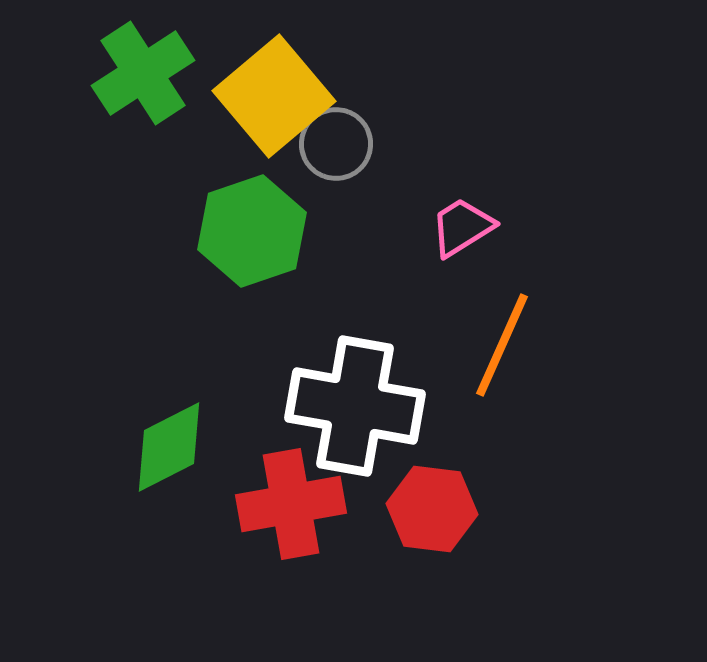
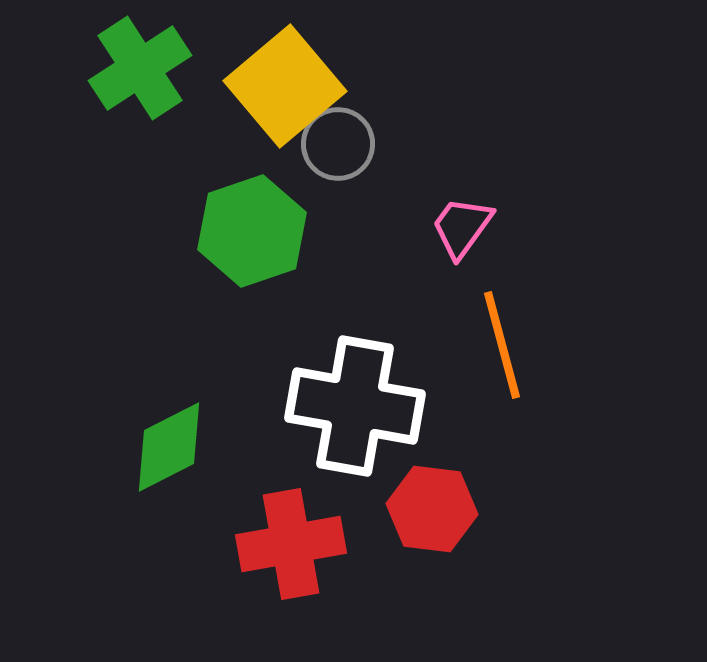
green cross: moved 3 px left, 5 px up
yellow square: moved 11 px right, 10 px up
gray circle: moved 2 px right
pink trapezoid: rotated 22 degrees counterclockwise
orange line: rotated 39 degrees counterclockwise
red cross: moved 40 px down
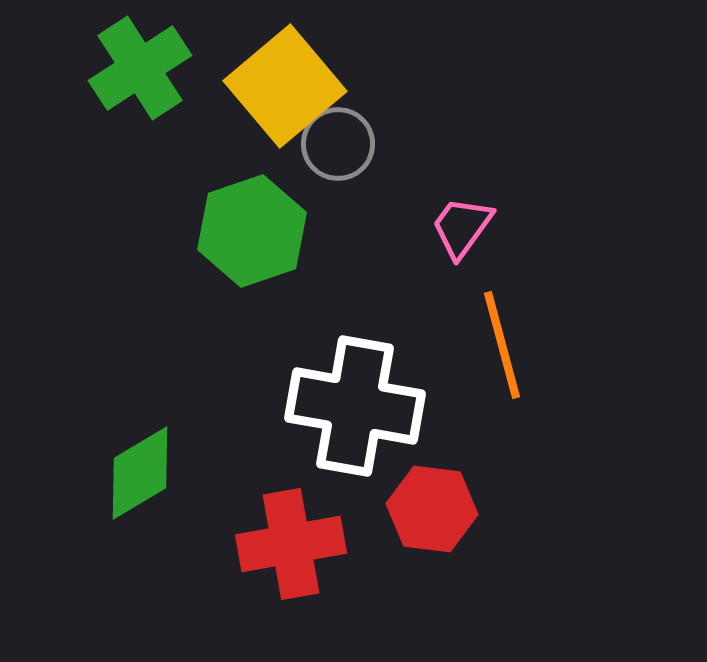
green diamond: moved 29 px left, 26 px down; rotated 4 degrees counterclockwise
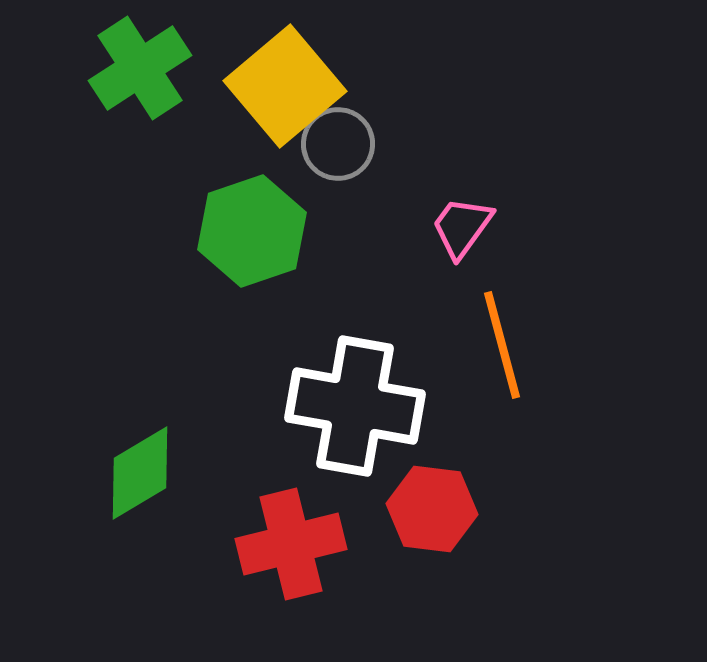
red cross: rotated 4 degrees counterclockwise
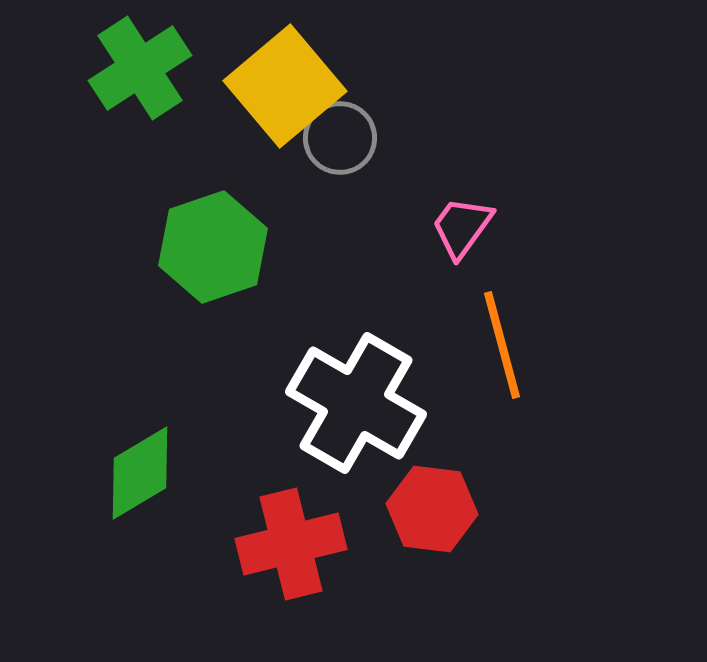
gray circle: moved 2 px right, 6 px up
green hexagon: moved 39 px left, 16 px down
white cross: moved 1 px right, 3 px up; rotated 20 degrees clockwise
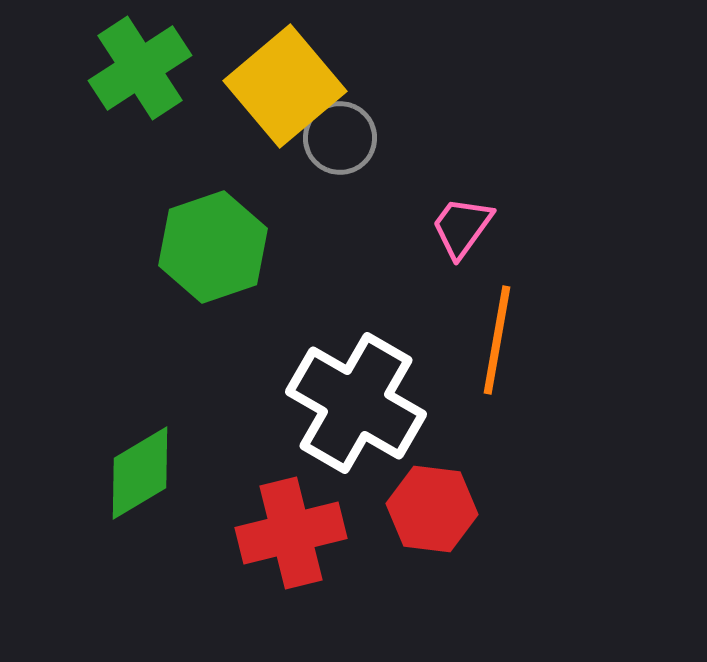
orange line: moved 5 px left, 5 px up; rotated 25 degrees clockwise
red cross: moved 11 px up
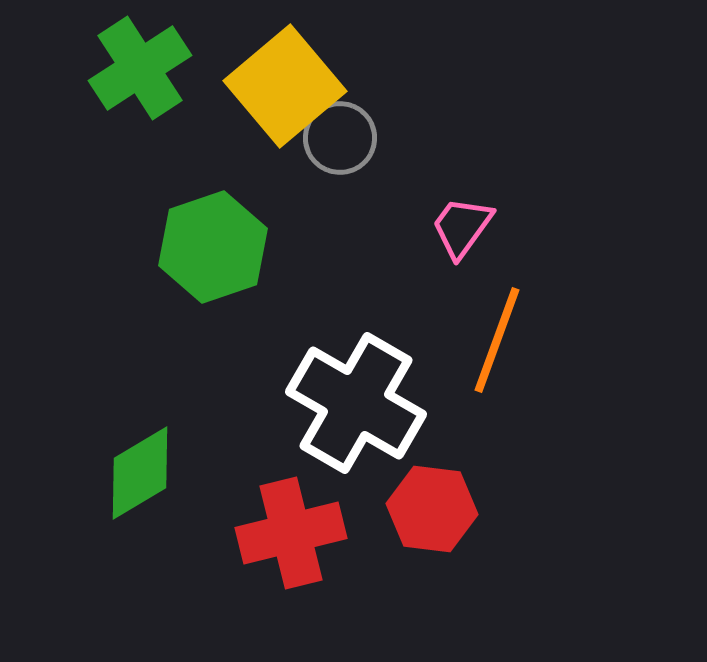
orange line: rotated 10 degrees clockwise
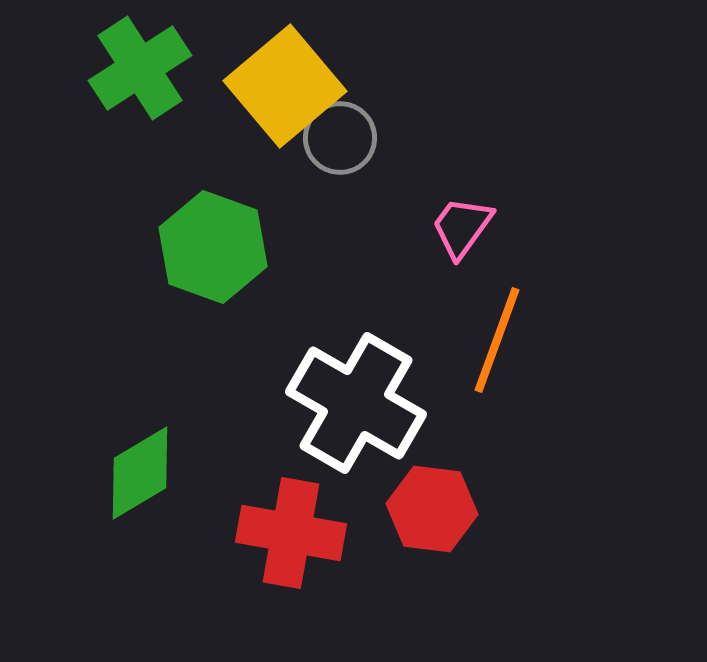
green hexagon: rotated 21 degrees counterclockwise
red cross: rotated 24 degrees clockwise
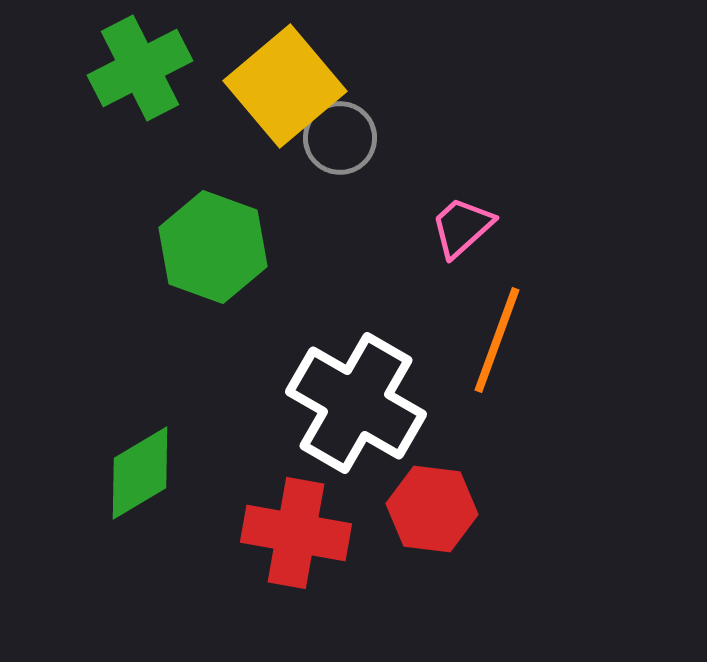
green cross: rotated 6 degrees clockwise
pink trapezoid: rotated 12 degrees clockwise
red cross: moved 5 px right
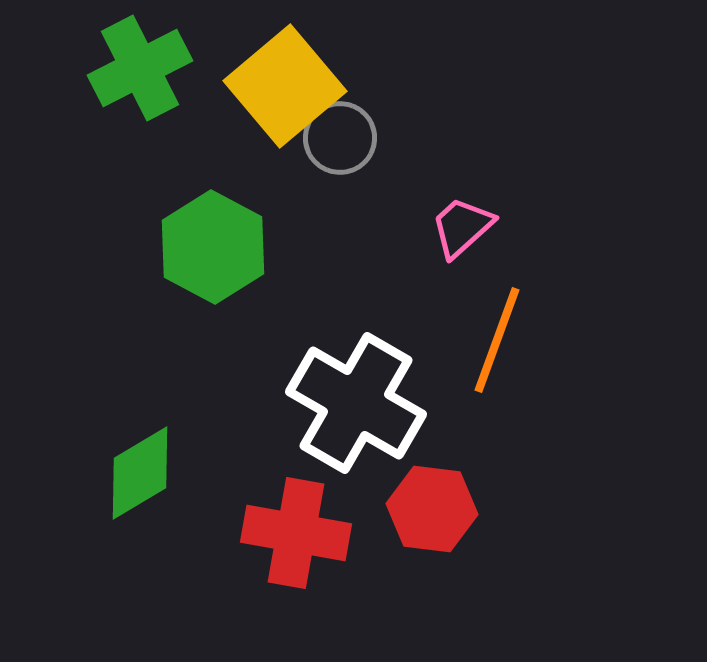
green hexagon: rotated 8 degrees clockwise
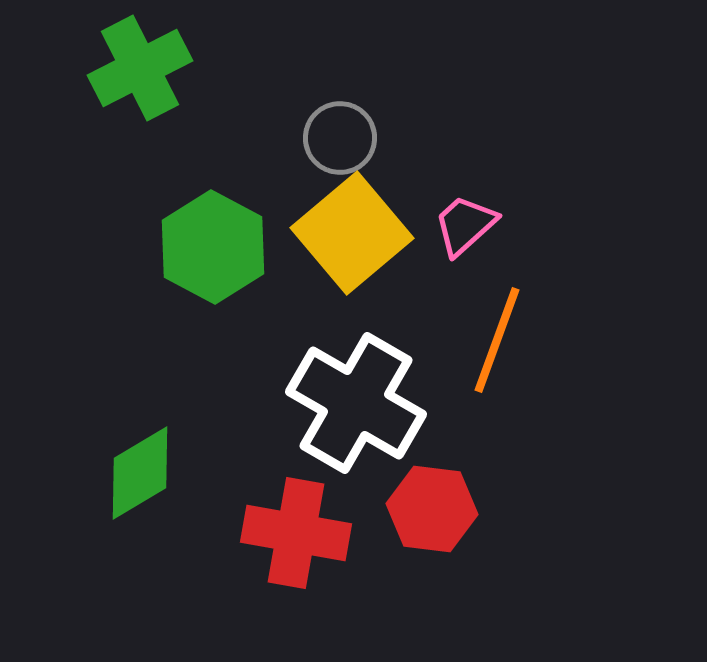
yellow square: moved 67 px right, 147 px down
pink trapezoid: moved 3 px right, 2 px up
